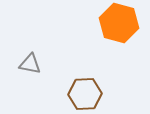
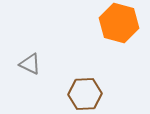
gray triangle: rotated 15 degrees clockwise
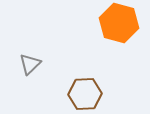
gray triangle: rotated 50 degrees clockwise
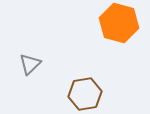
brown hexagon: rotated 8 degrees counterclockwise
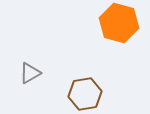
gray triangle: moved 9 px down; rotated 15 degrees clockwise
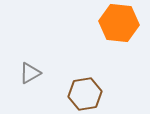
orange hexagon: rotated 9 degrees counterclockwise
